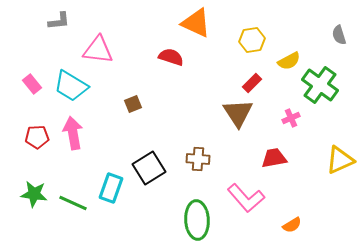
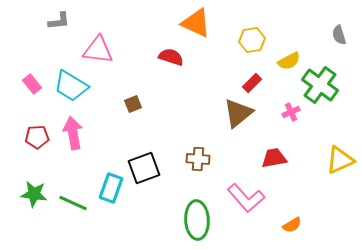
brown triangle: rotated 24 degrees clockwise
pink cross: moved 6 px up
black square: moved 5 px left; rotated 12 degrees clockwise
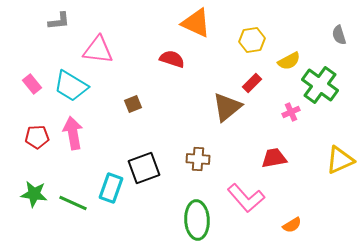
red semicircle: moved 1 px right, 2 px down
brown triangle: moved 11 px left, 6 px up
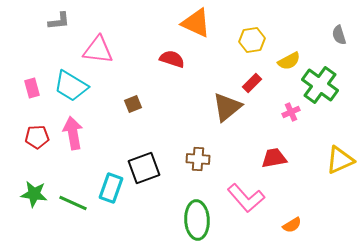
pink rectangle: moved 4 px down; rotated 24 degrees clockwise
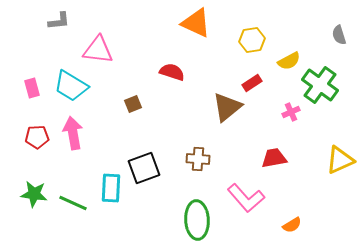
red semicircle: moved 13 px down
red rectangle: rotated 12 degrees clockwise
cyan rectangle: rotated 16 degrees counterclockwise
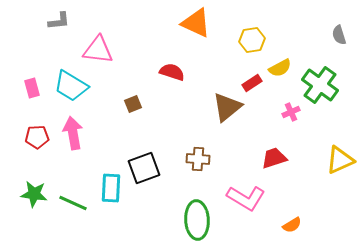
yellow semicircle: moved 9 px left, 7 px down
red trapezoid: rotated 8 degrees counterclockwise
pink L-shape: rotated 18 degrees counterclockwise
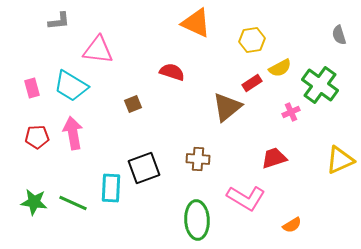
green star: moved 8 px down
